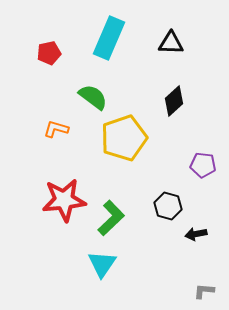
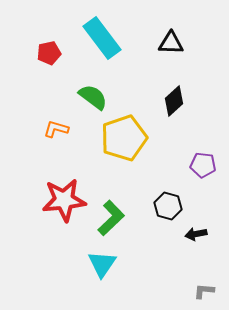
cyan rectangle: moved 7 px left; rotated 60 degrees counterclockwise
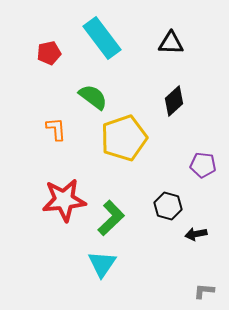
orange L-shape: rotated 70 degrees clockwise
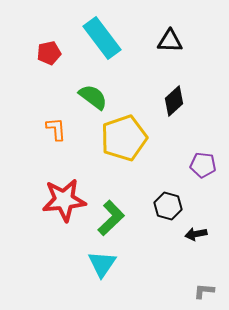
black triangle: moved 1 px left, 2 px up
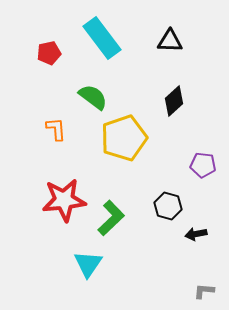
cyan triangle: moved 14 px left
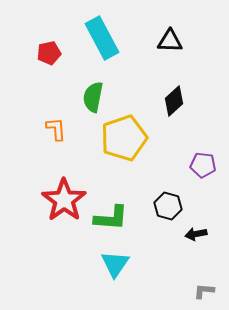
cyan rectangle: rotated 9 degrees clockwise
green semicircle: rotated 116 degrees counterclockwise
red star: rotated 30 degrees counterclockwise
green L-shape: rotated 48 degrees clockwise
cyan triangle: moved 27 px right
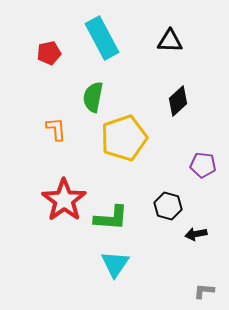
black diamond: moved 4 px right
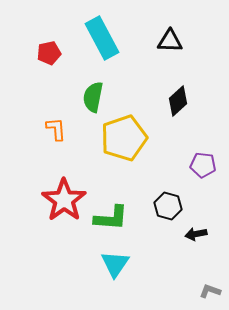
gray L-shape: moved 6 px right; rotated 15 degrees clockwise
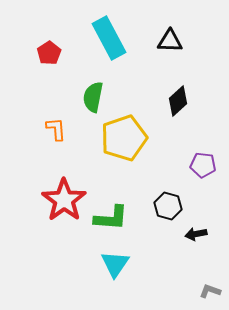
cyan rectangle: moved 7 px right
red pentagon: rotated 20 degrees counterclockwise
